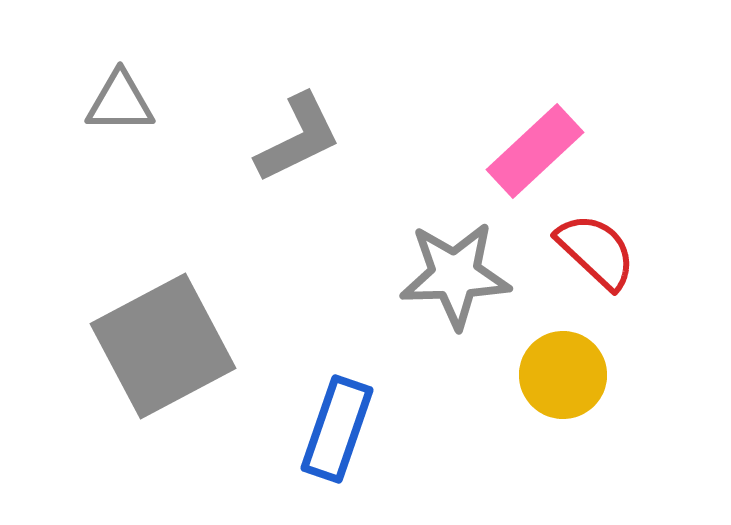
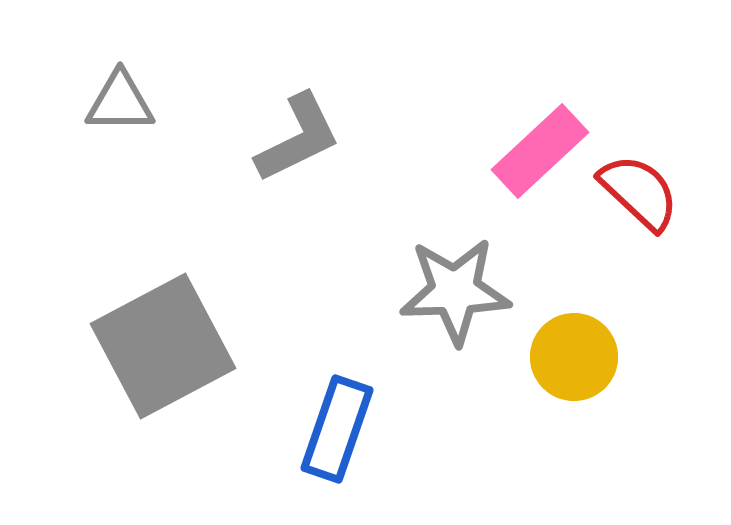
pink rectangle: moved 5 px right
red semicircle: moved 43 px right, 59 px up
gray star: moved 16 px down
yellow circle: moved 11 px right, 18 px up
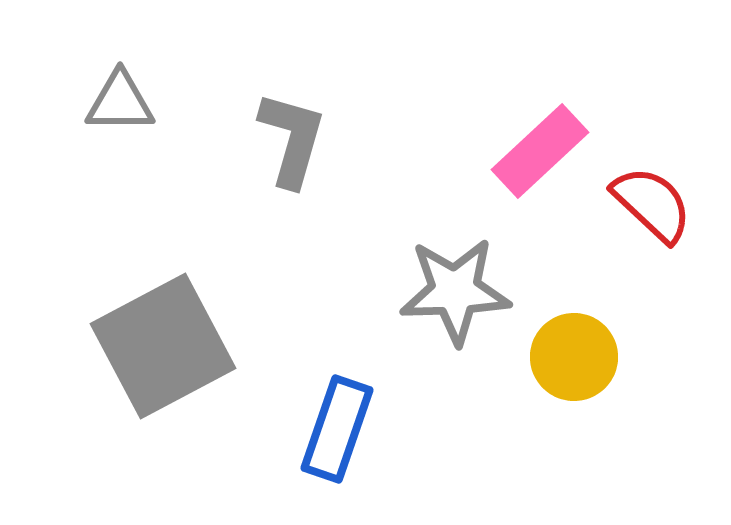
gray L-shape: moved 6 px left, 1 px down; rotated 48 degrees counterclockwise
red semicircle: moved 13 px right, 12 px down
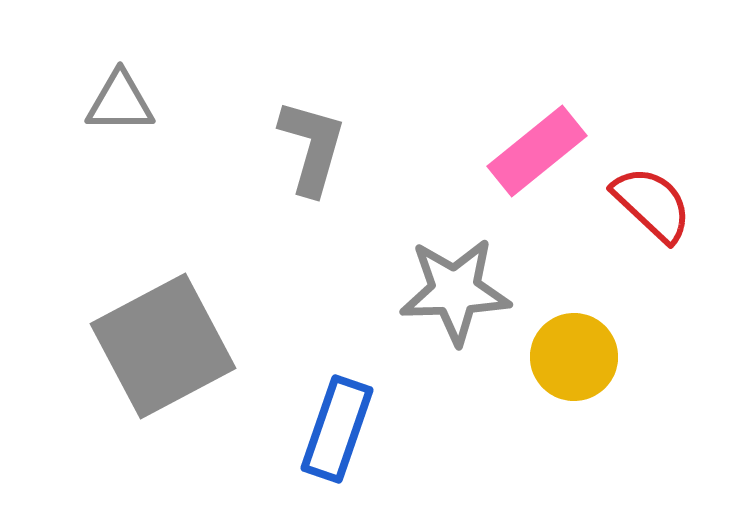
gray L-shape: moved 20 px right, 8 px down
pink rectangle: moved 3 px left; rotated 4 degrees clockwise
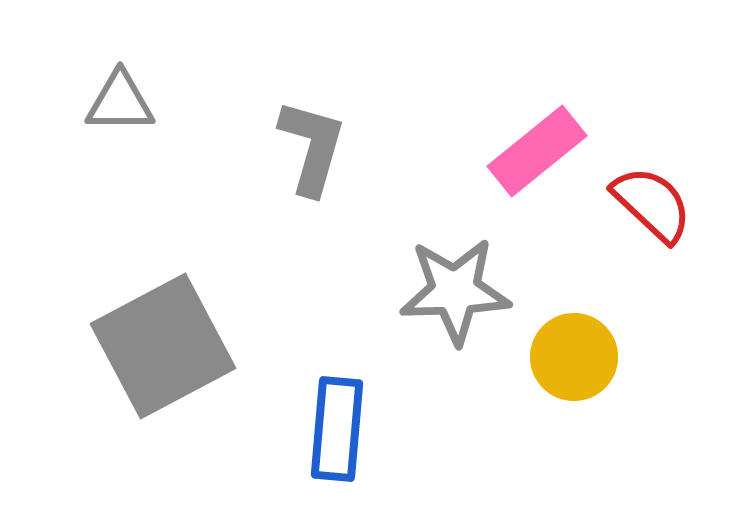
blue rectangle: rotated 14 degrees counterclockwise
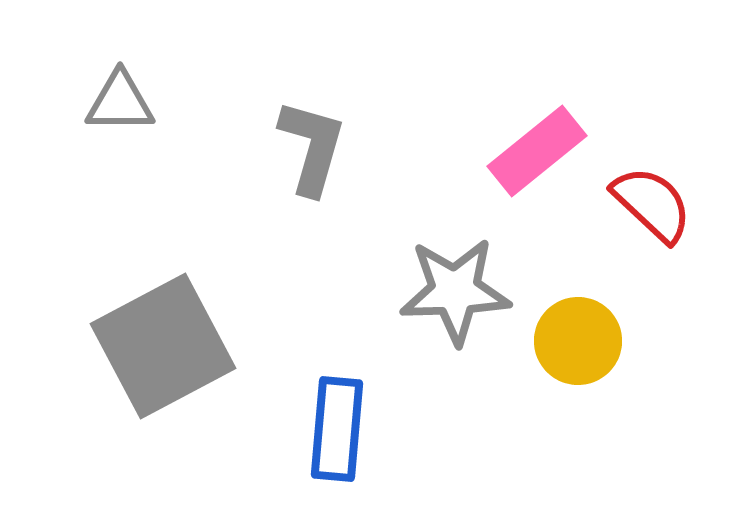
yellow circle: moved 4 px right, 16 px up
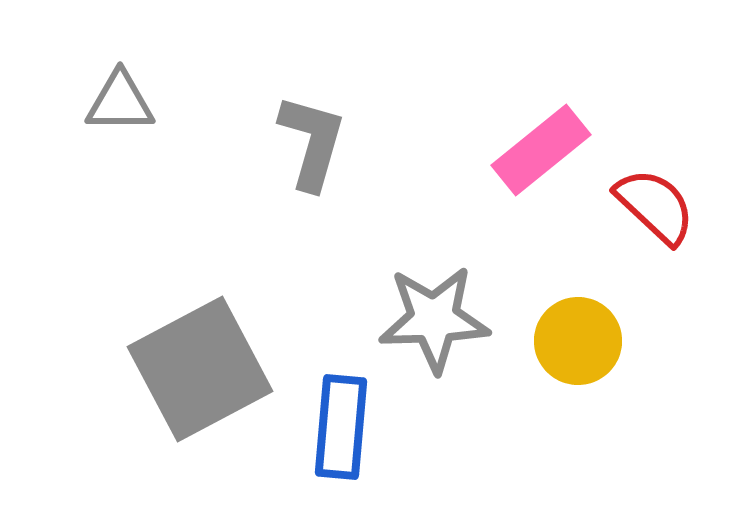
gray L-shape: moved 5 px up
pink rectangle: moved 4 px right, 1 px up
red semicircle: moved 3 px right, 2 px down
gray star: moved 21 px left, 28 px down
gray square: moved 37 px right, 23 px down
blue rectangle: moved 4 px right, 2 px up
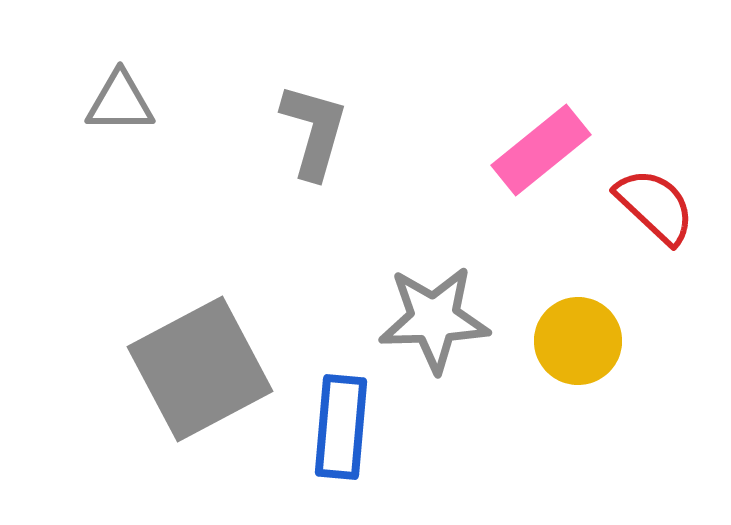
gray L-shape: moved 2 px right, 11 px up
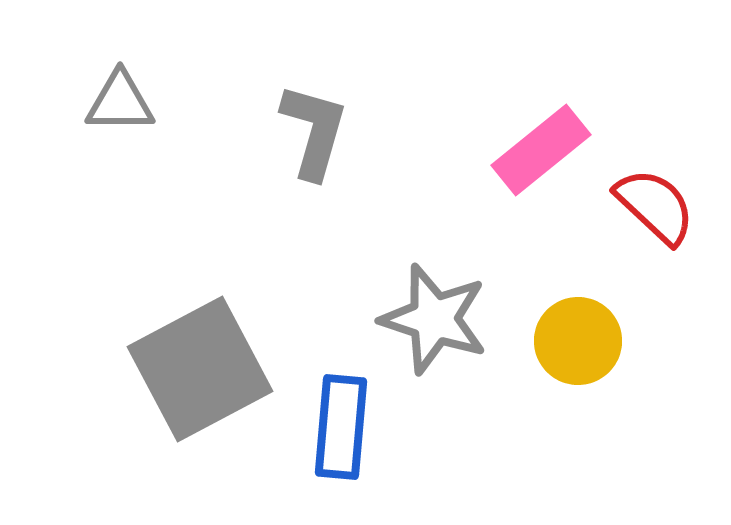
gray star: rotated 20 degrees clockwise
